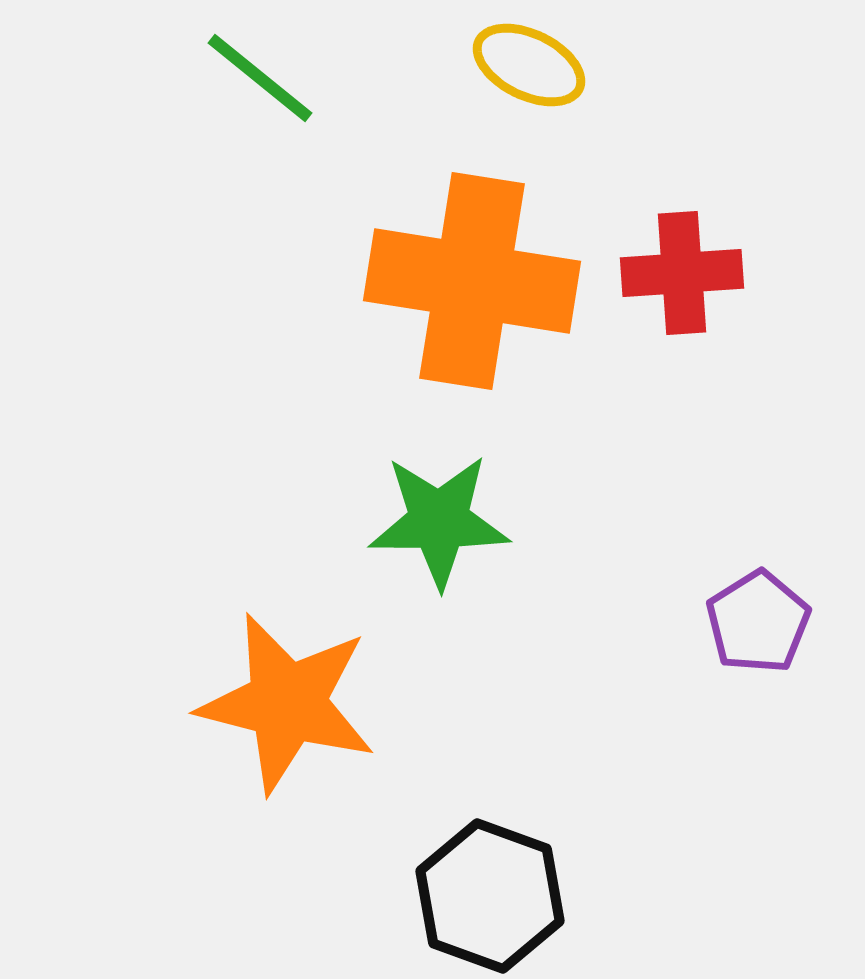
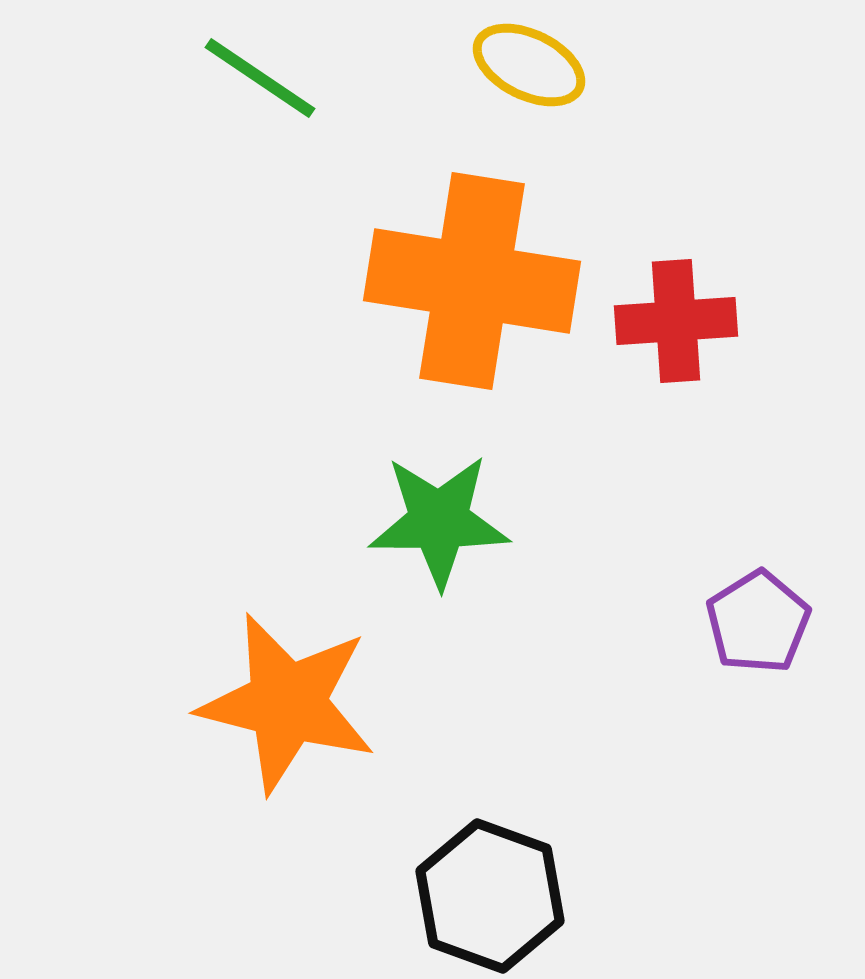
green line: rotated 5 degrees counterclockwise
red cross: moved 6 px left, 48 px down
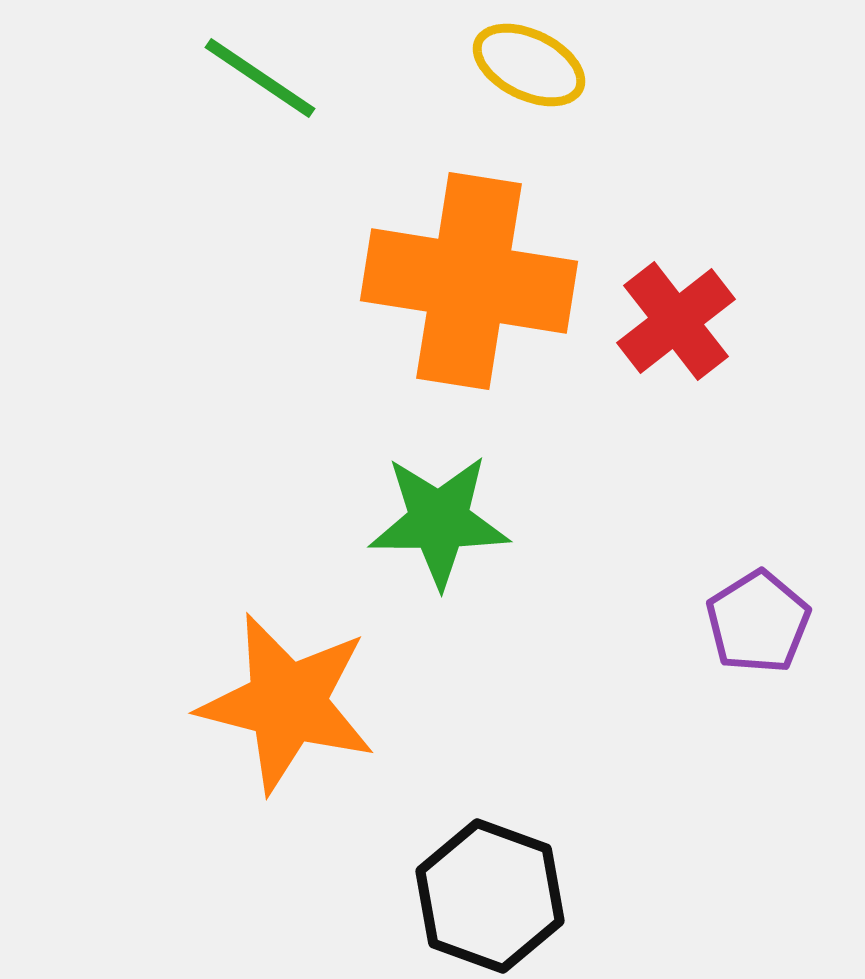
orange cross: moved 3 px left
red cross: rotated 34 degrees counterclockwise
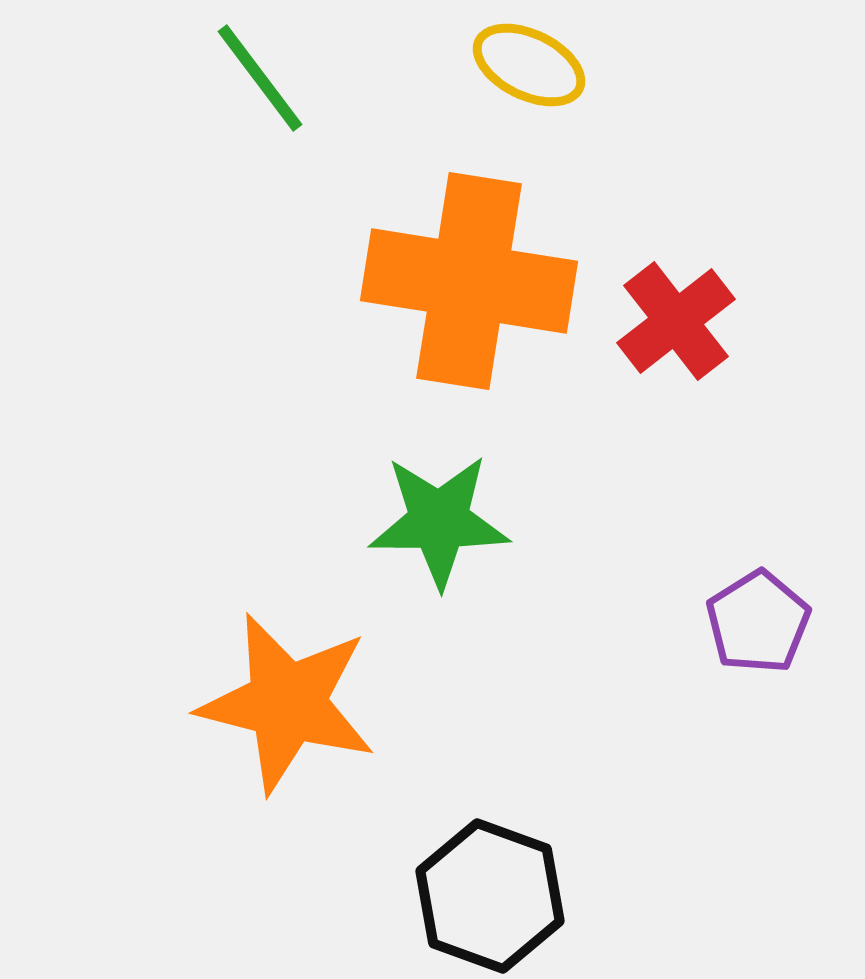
green line: rotated 19 degrees clockwise
